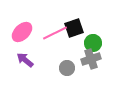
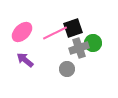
black square: moved 1 px left
gray cross: moved 12 px left, 11 px up
gray circle: moved 1 px down
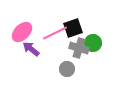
gray cross: rotated 36 degrees clockwise
purple arrow: moved 6 px right, 11 px up
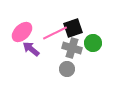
gray cross: moved 7 px left
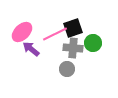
pink line: moved 1 px down
gray cross: moved 1 px right; rotated 12 degrees counterclockwise
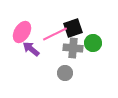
pink ellipse: rotated 15 degrees counterclockwise
gray circle: moved 2 px left, 4 px down
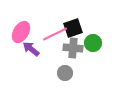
pink ellipse: moved 1 px left
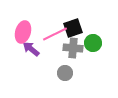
pink ellipse: moved 2 px right; rotated 15 degrees counterclockwise
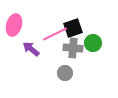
pink ellipse: moved 9 px left, 7 px up
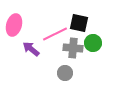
black square: moved 6 px right, 5 px up; rotated 30 degrees clockwise
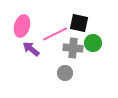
pink ellipse: moved 8 px right, 1 px down
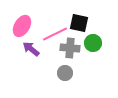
pink ellipse: rotated 15 degrees clockwise
gray cross: moved 3 px left
